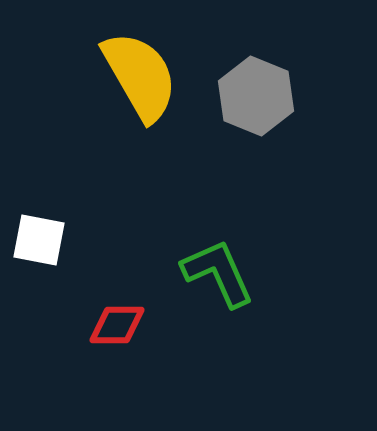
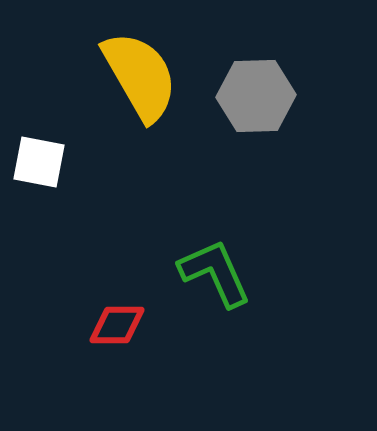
gray hexagon: rotated 24 degrees counterclockwise
white square: moved 78 px up
green L-shape: moved 3 px left
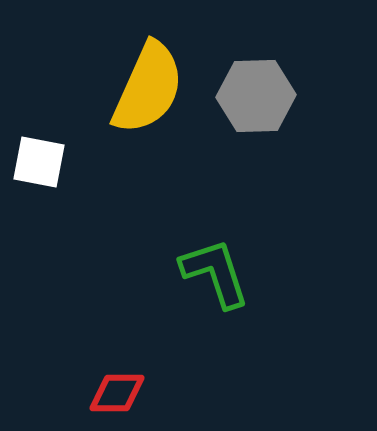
yellow semicircle: moved 8 px right, 12 px down; rotated 54 degrees clockwise
green L-shape: rotated 6 degrees clockwise
red diamond: moved 68 px down
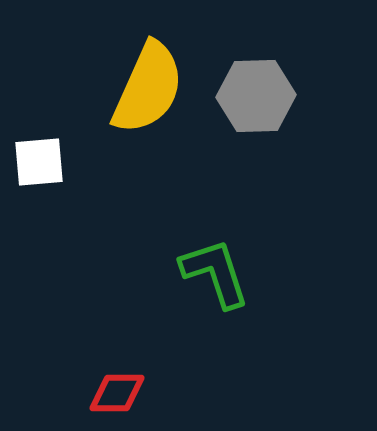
white square: rotated 16 degrees counterclockwise
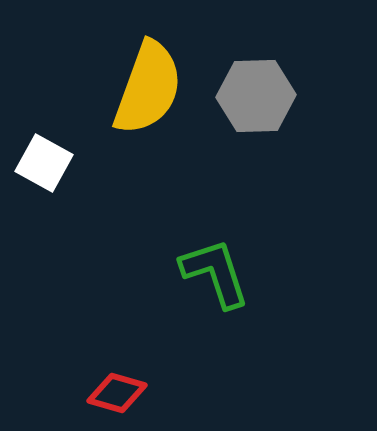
yellow semicircle: rotated 4 degrees counterclockwise
white square: moved 5 px right, 1 px down; rotated 34 degrees clockwise
red diamond: rotated 16 degrees clockwise
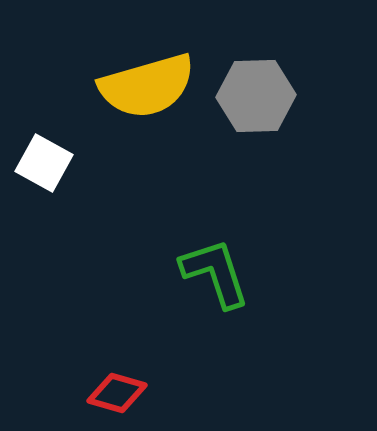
yellow semicircle: moved 1 px left, 2 px up; rotated 54 degrees clockwise
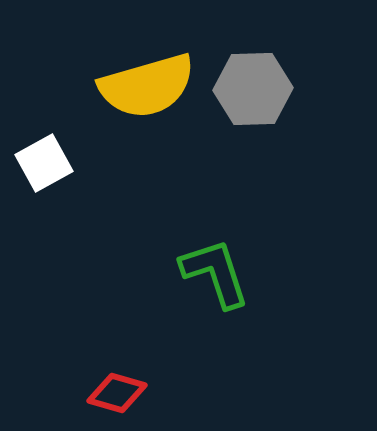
gray hexagon: moved 3 px left, 7 px up
white square: rotated 32 degrees clockwise
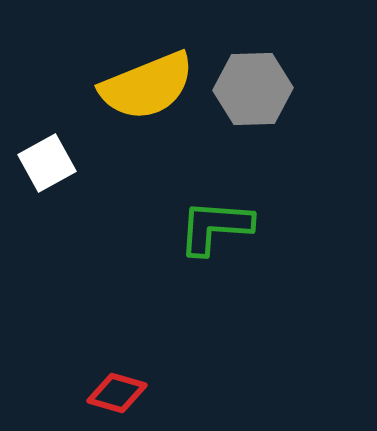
yellow semicircle: rotated 6 degrees counterclockwise
white square: moved 3 px right
green L-shape: moved 46 px up; rotated 68 degrees counterclockwise
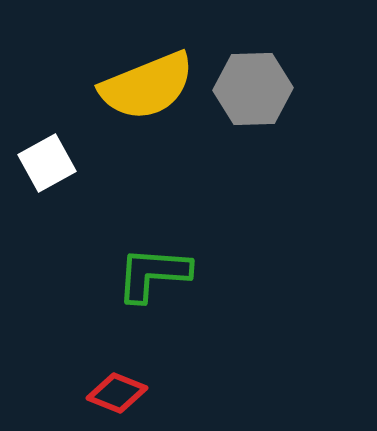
green L-shape: moved 62 px left, 47 px down
red diamond: rotated 6 degrees clockwise
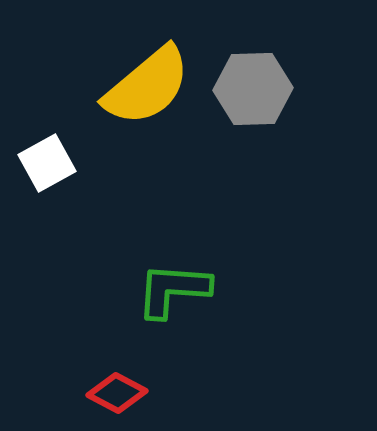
yellow semicircle: rotated 18 degrees counterclockwise
green L-shape: moved 20 px right, 16 px down
red diamond: rotated 6 degrees clockwise
